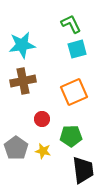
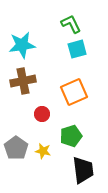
red circle: moved 5 px up
green pentagon: rotated 15 degrees counterclockwise
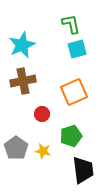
green L-shape: rotated 15 degrees clockwise
cyan star: rotated 16 degrees counterclockwise
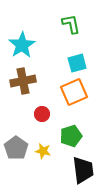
cyan star: rotated 8 degrees counterclockwise
cyan square: moved 14 px down
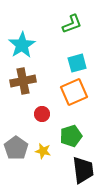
green L-shape: moved 1 px right; rotated 80 degrees clockwise
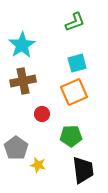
green L-shape: moved 3 px right, 2 px up
green pentagon: rotated 15 degrees clockwise
yellow star: moved 5 px left, 14 px down
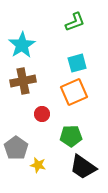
black trapezoid: moved 3 px up; rotated 132 degrees clockwise
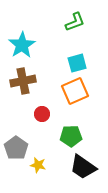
orange square: moved 1 px right, 1 px up
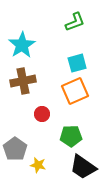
gray pentagon: moved 1 px left, 1 px down
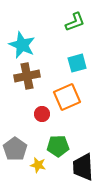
cyan star: rotated 16 degrees counterclockwise
brown cross: moved 4 px right, 5 px up
orange square: moved 8 px left, 6 px down
green pentagon: moved 13 px left, 10 px down
black trapezoid: rotated 52 degrees clockwise
